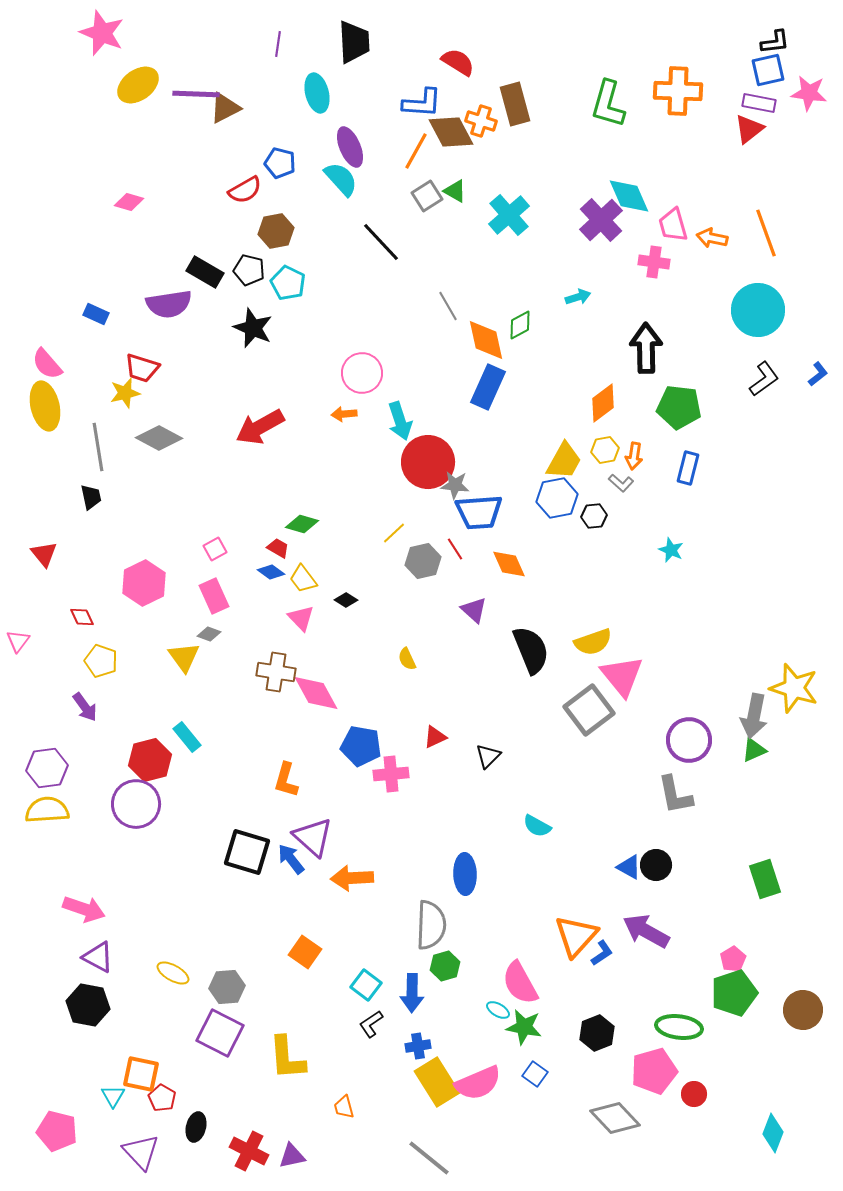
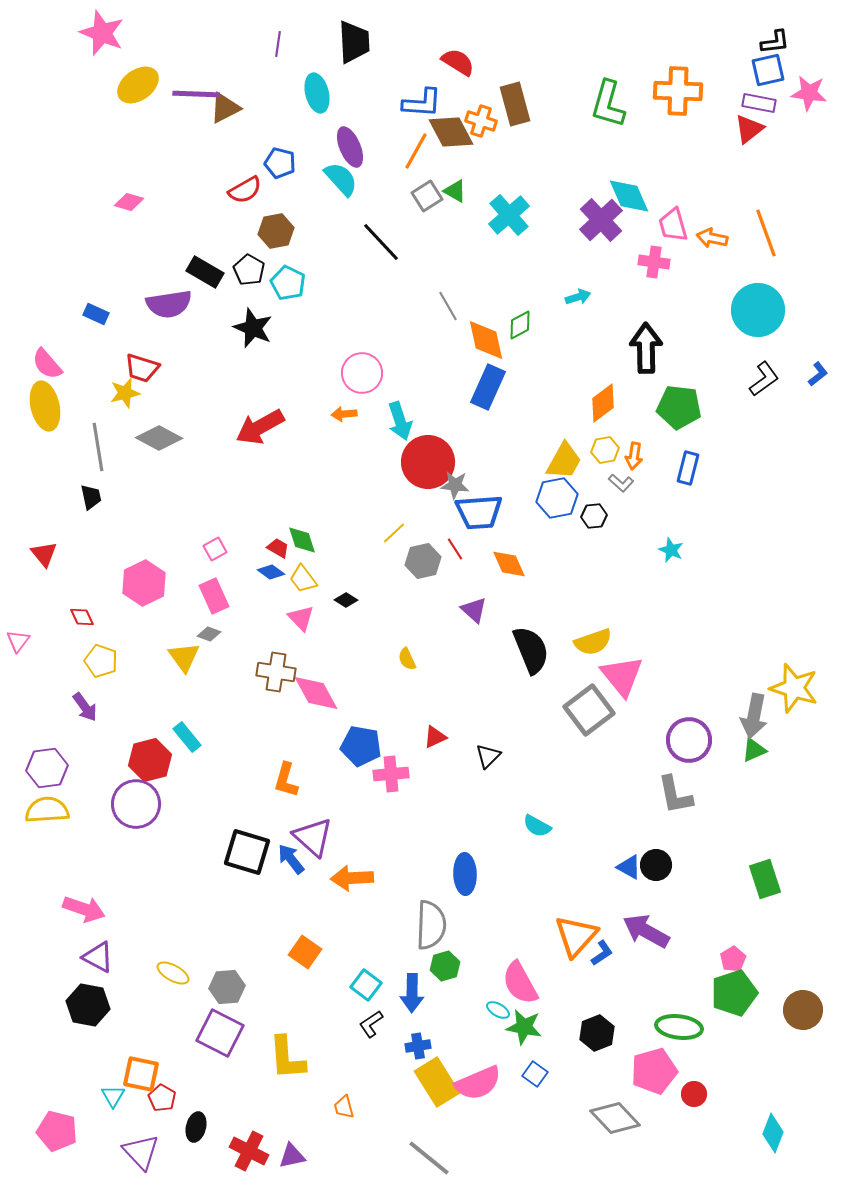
black pentagon at (249, 270): rotated 16 degrees clockwise
green diamond at (302, 524): moved 16 px down; rotated 56 degrees clockwise
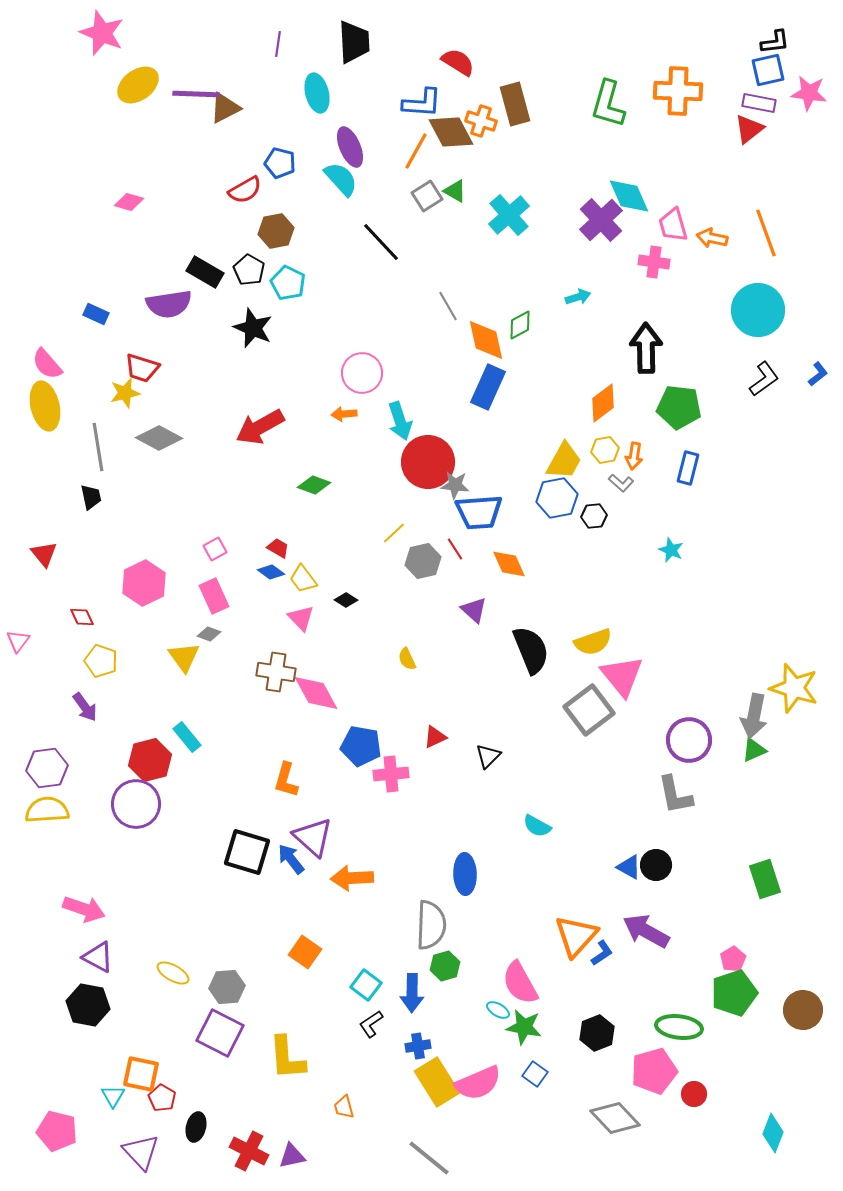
green diamond at (302, 540): moved 12 px right, 55 px up; rotated 52 degrees counterclockwise
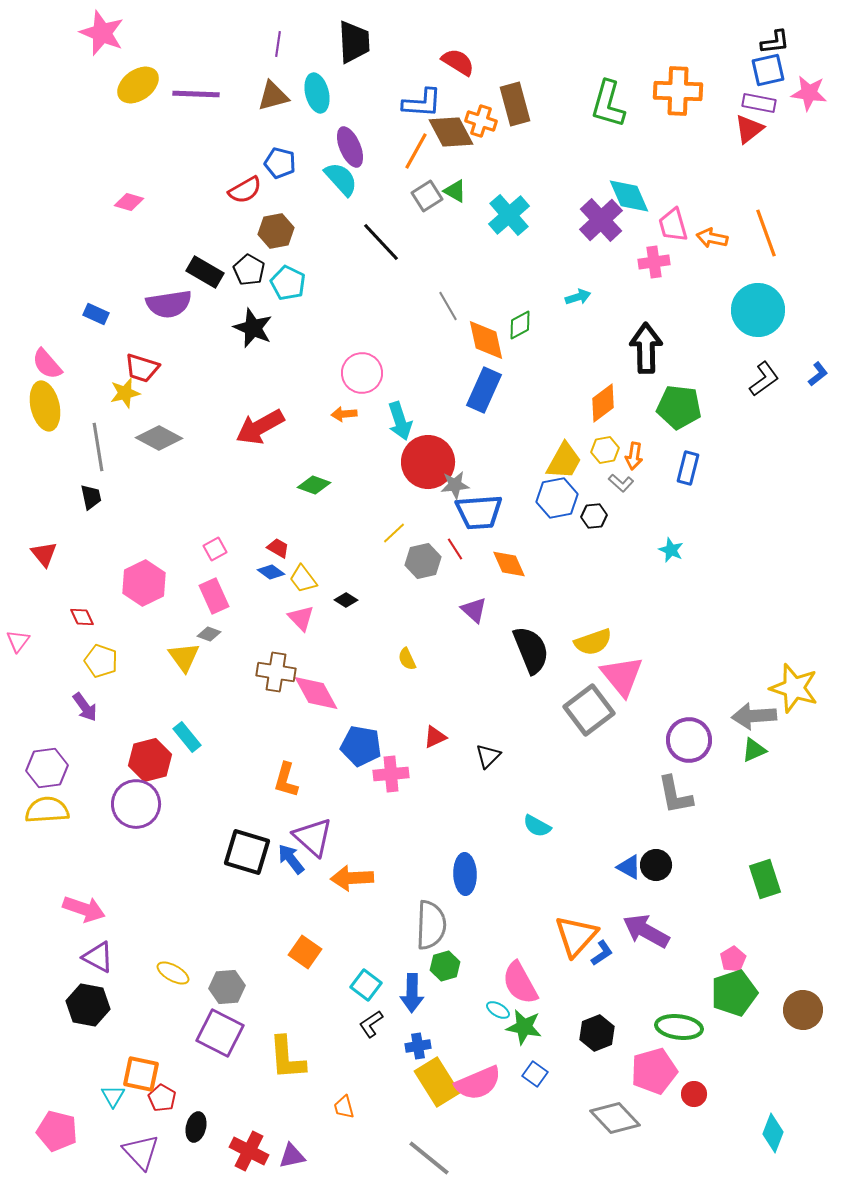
brown triangle at (225, 108): moved 48 px right, 12 px up; rotated 12 degrees clockwise
pink cross at (654, 262): rotated 16 degrees counterclockwise
blue rectangle at (488, 387): moved 4 px left, 3 px down
gray star at (455, 485): rotated 12 degrees counterclockwise
gray arrow at (754, 716): rotated 75 degrees clockwise
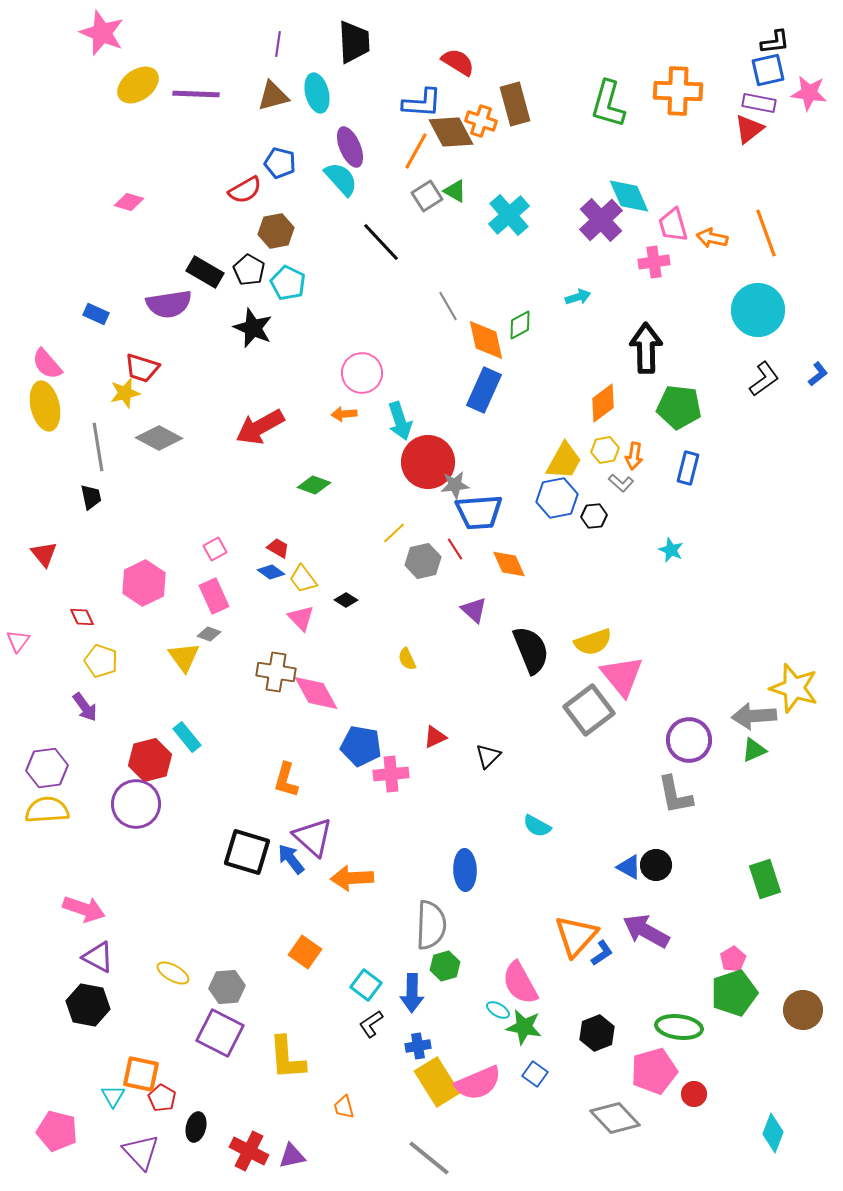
blue ellipse at (465, 874): moved 4 px up
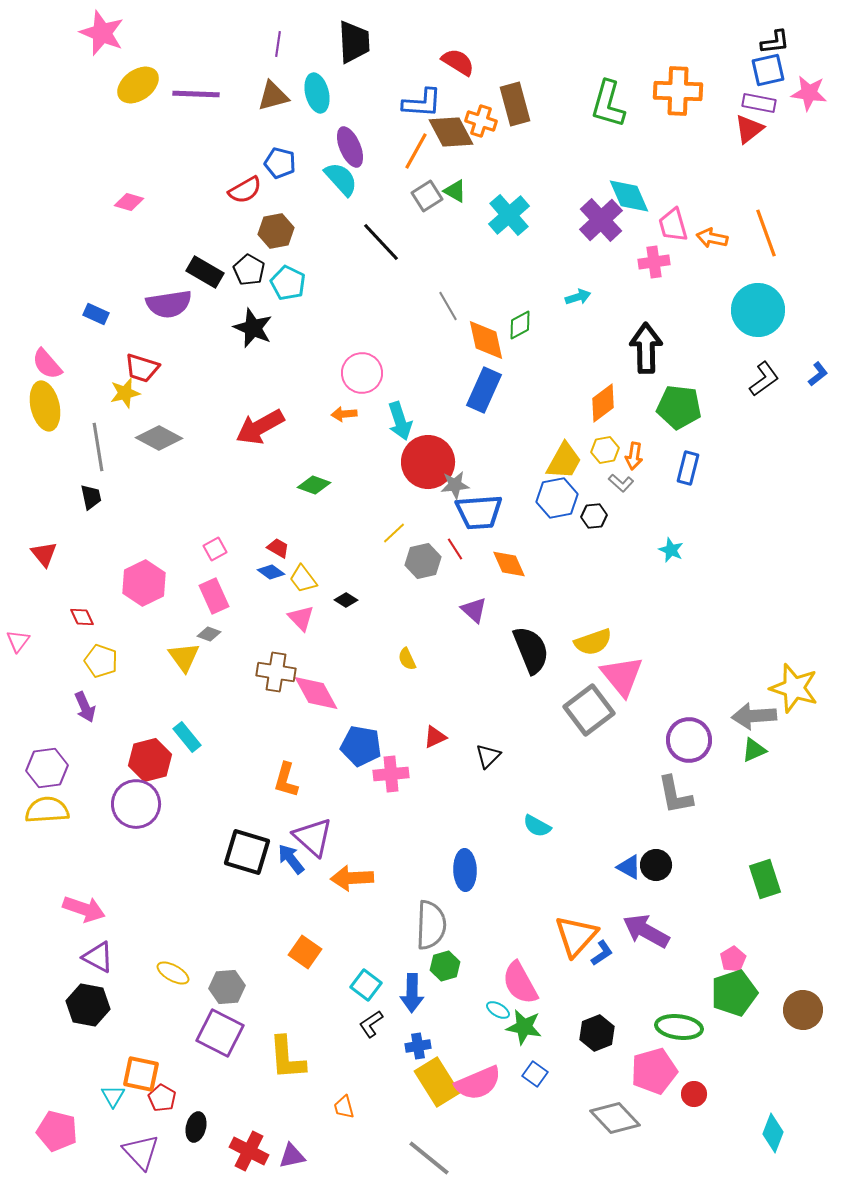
purple arrow at (85, 707): rotated 12 degrees clockwise
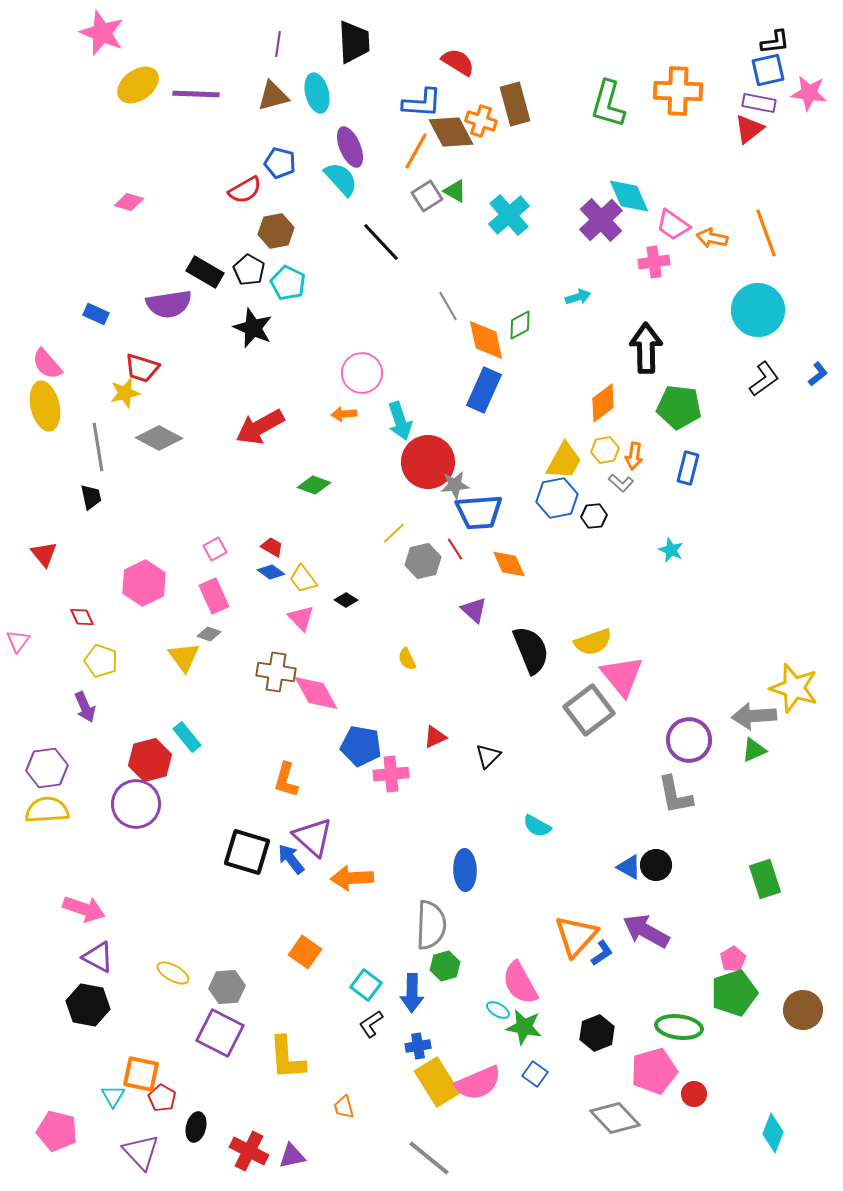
pink trapezoid at (673, 225): rotated 39 degrees counterclockwise
red trapezoid at (278, 548): moved 6 px left, 1 px up
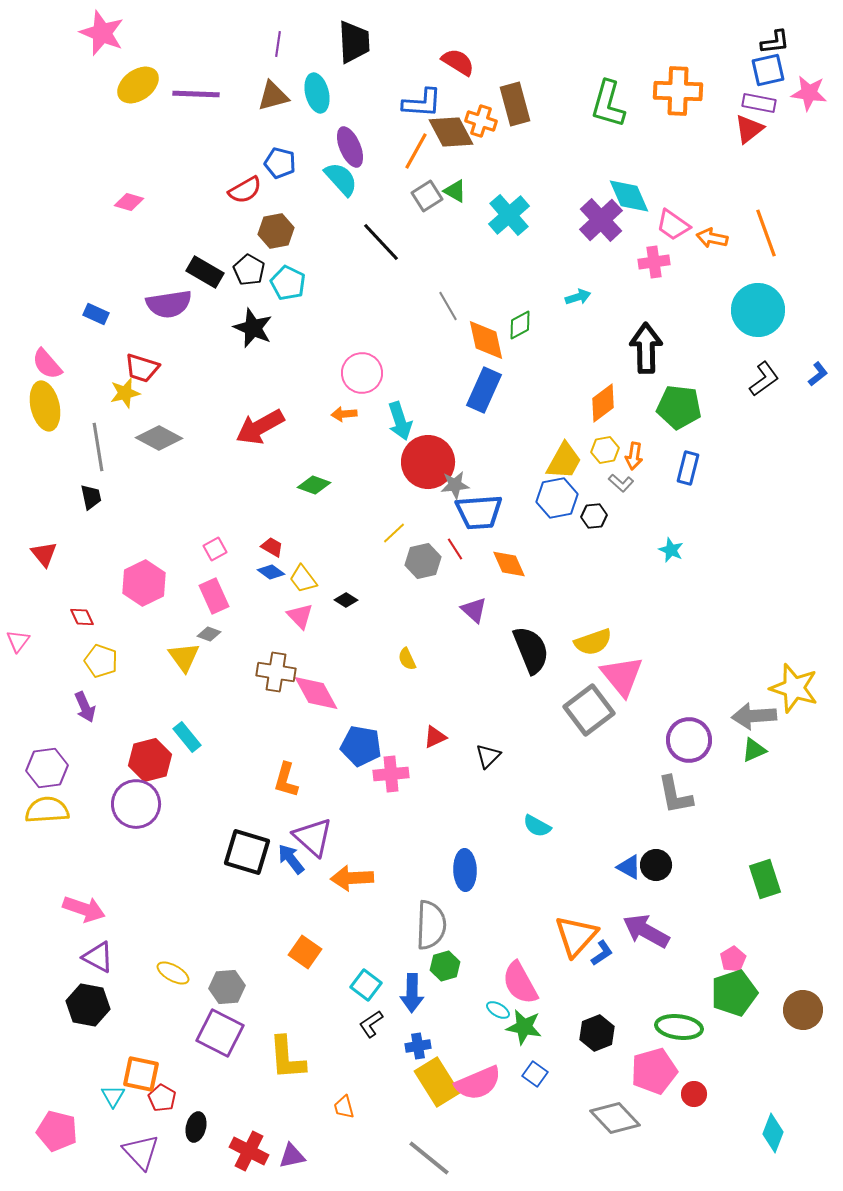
pink triangle at (301, 618): moved 1 px left, 2 px up
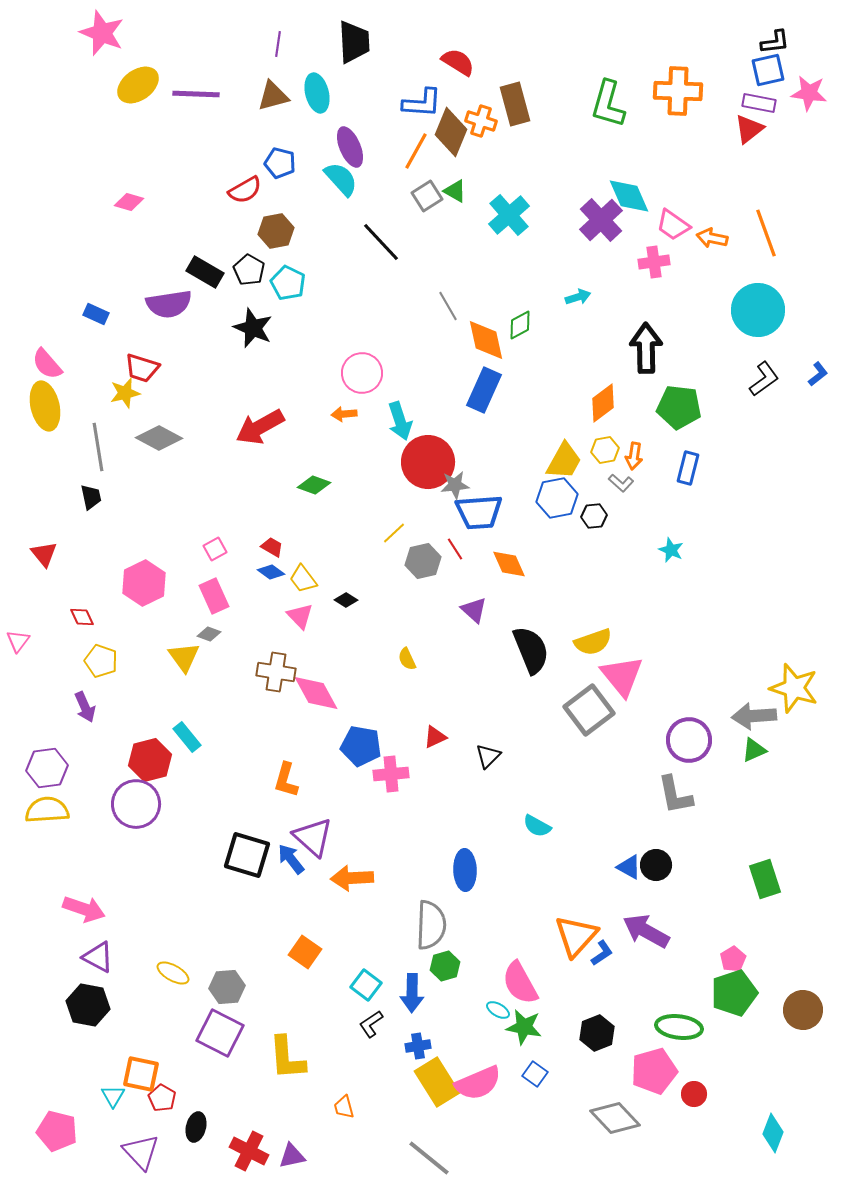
brown diamond at (451, 132): rotated 51 degrees clockwise
black square at (247, 852): moved 3 px down
